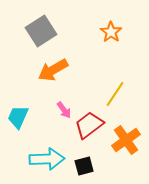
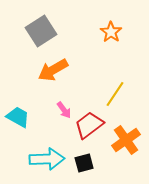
cyan trapezoid: rotated 95 degrees clockwise
black square: moved 3 px up
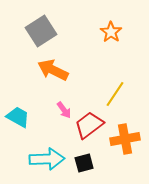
orange arrow: rotated 56 degrees clockwise
orange cross: moved 1 px left, 1 px up; rotated 24 degrees clockwise
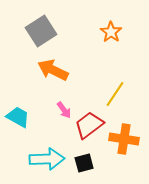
orange cross: moved 1 px left; rotated 20 degrees clockwise
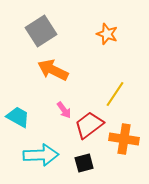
orange star: moved 4 px left, 2 px down; rotated 15 degrees counterclockwise
cyan arrow: moved 6 px left, 4 px up
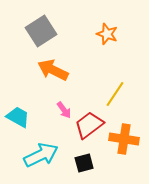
cyan arrow: rotated 24 degrees counterclockwise
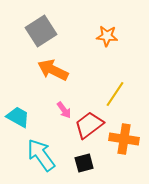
orange star: moved 2 px down; rotated 15 degrees counterclockwise
cyan arrow: rotated 100 degrees counterclockwise
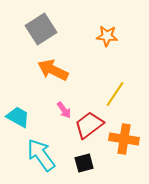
gray square: moved 2 px up
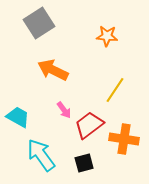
gray square: moved 2 px left, 6 px up
yellow line: moved 4 px up
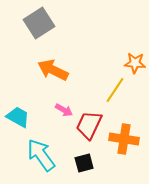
orange star: moved 28 px right, 27 px down
pink arrow: rotated 24 degrees counterclockwise
red trapezoid: rotated 28 degrees counterclockwise
